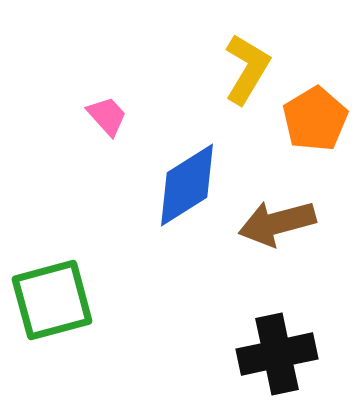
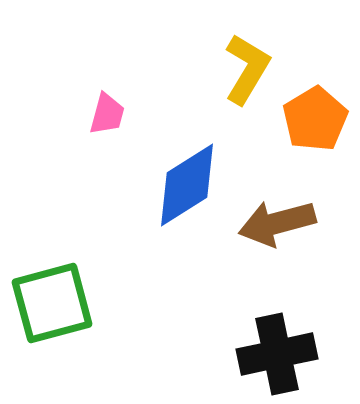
pink trapezoid: moved 2 px up; rotated 57 degrees clockwise
green square: moved 3 px down
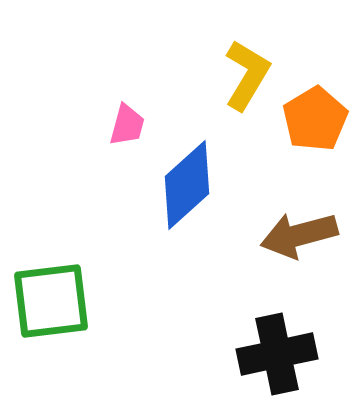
yellow L-shape: moved 6 px down
pink trapezoid: moved 20 px right, 11 px down
blue diamond: rotated 10 degrees counterclockwise
brown arrow: moved 22 px right, 12 px down
green square: moved 1 px left, 2 px up; rotated 8 degrees clockwise
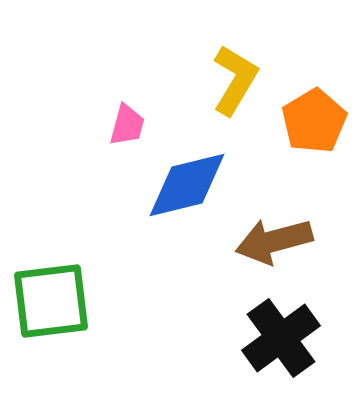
yellow L-shape: moved 12 px left, 5 px down
orange pentagon: moved 1 px left, 2 px down
blue diamond: rotated 28 degrees clockwise
brown arrow: moved 25 px left, 6 px down
black cross: moved 4 px right, 16 px up; rotated 24 degrees counterclockwise
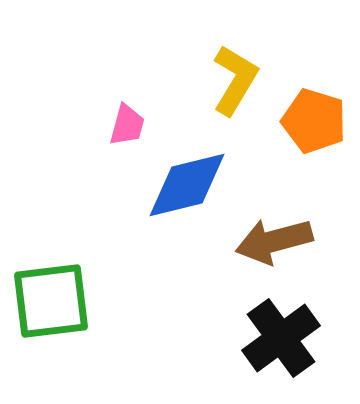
orange pentagon: rotated 24 degrees counterclockwise
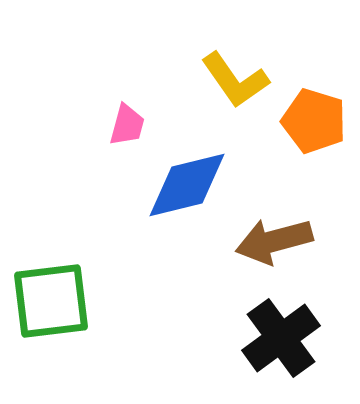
yellow L-shape: rotated 114 degrees clockwise
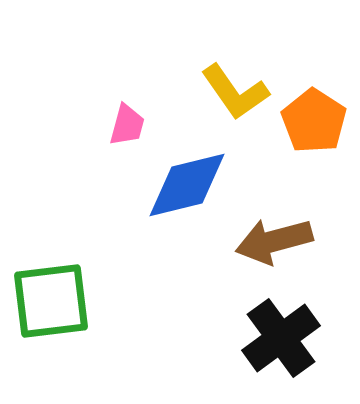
yellow L-shape: moved 12 px down
orange pentagon: rotated 16 degrees clockwise
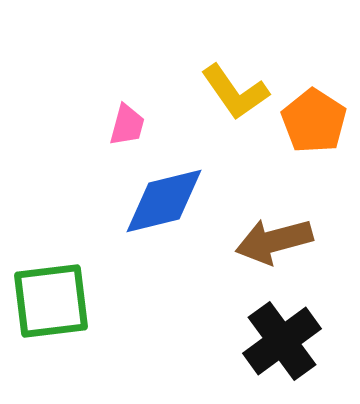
blue diamond: moved 23 px left, 16 px down
black cross: moved 1 px right, 3 px down
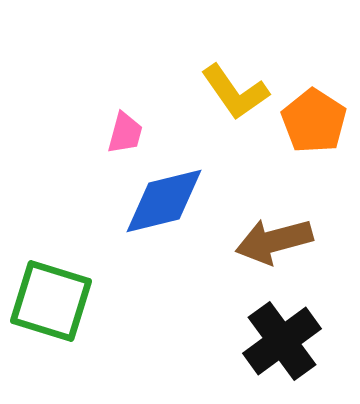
pink trapezoid: moved 2 px left, 8 px down
green square: rotated 24 degrees clockwise
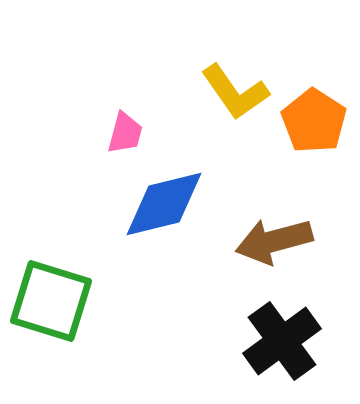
blue diamond: moved 3 px down
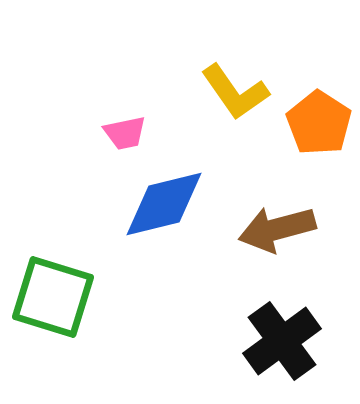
orange pentagon: moved 5 px right, 2 px down
pink trapezoid: rotated 63 degrees clockwise
brown arrow: moved 3 px right, 12 px up
green square: moved 2 px right, 4 px up
